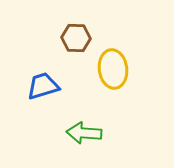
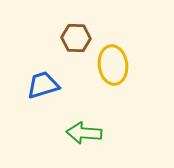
yellow ellipse: moved 4 px up
blue trapezoid: moved 1 px up
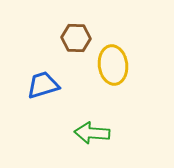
green arrow: moved 8 px right
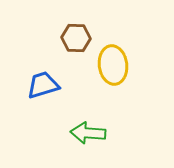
green arrow: moved 4 px left
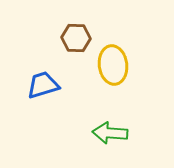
green arrow: moved 22 px right
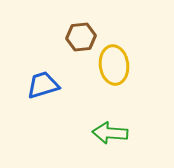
brown hexagon: moved 5 px right, 1 px up; rotated 8 degrees counterclockwise
yellow ellipse: moved 1 px right
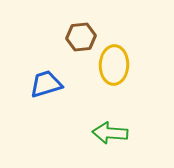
yellow ellipse: rotated 9 degrees clockwise
blue trapezoid: moved 3 px right, 1 px up
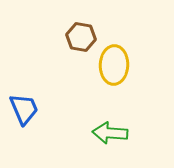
brown hexagon: rotated 16 degrees clockwise
blue trapezoid: moved 22 px left, 25 px down; rotated 84 degrees clockwise
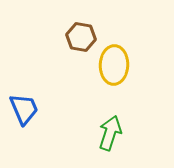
green arrow: rotated 104 degrees clockwise
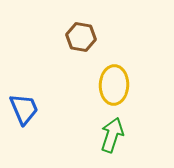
yellow ellipse: moved 20 px down
green arrow: moved 2 px right, 2 px down
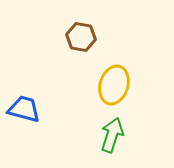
yellow ellipse: rotated 15 degrees clockwise
blue trapezoid: rotated 52 degrees counterclockwise
